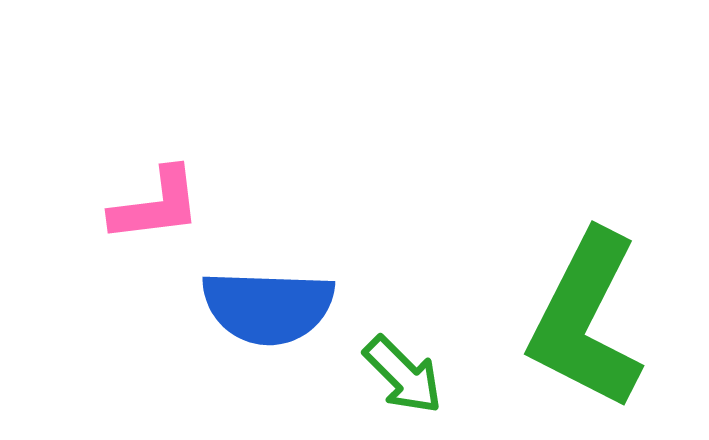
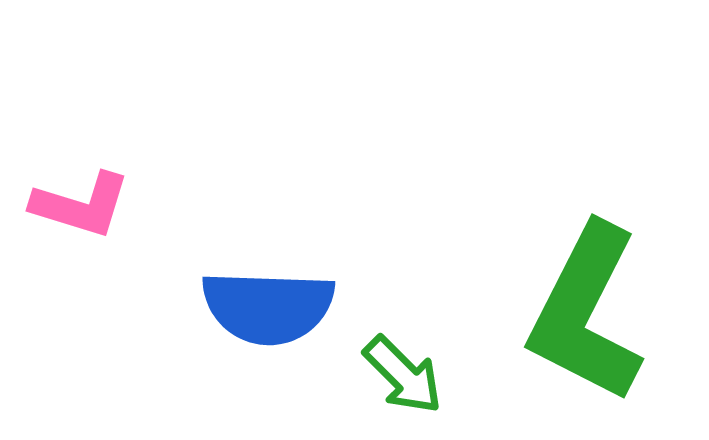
pink L-shape: moved 75 px left; rotated 24 degrees clockwise
green L-shape: moved 7 px up
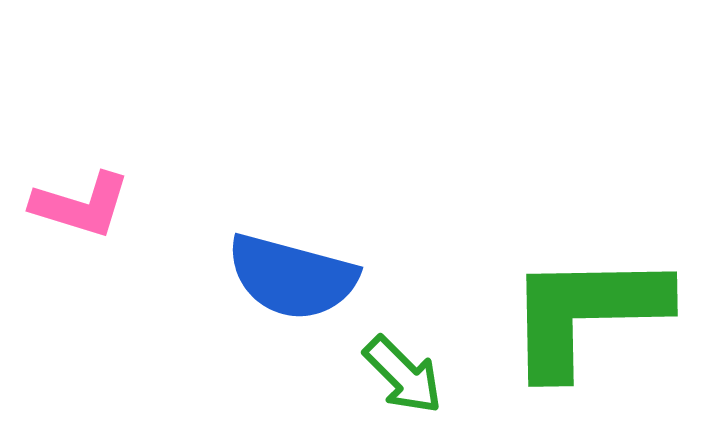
blue semicircle: moved 24 px right, 30 px up; rotated 13 degrees clockwise
green L-shape: rotated 62 degrees clockwise
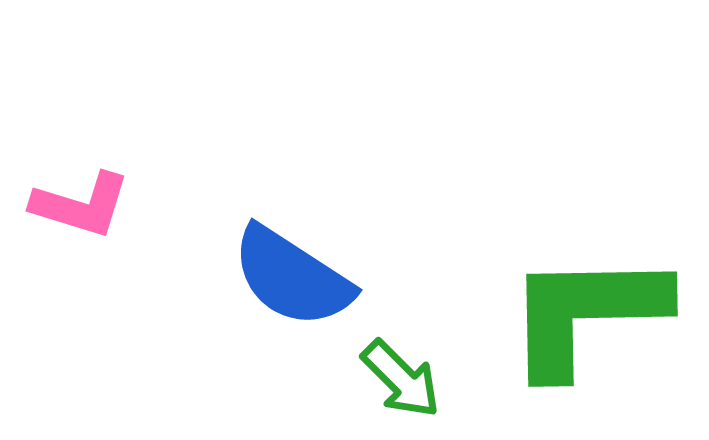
blue semicircle: rotated 18 degrees clockwise
green arrow: moved 2 px left, 4 px down
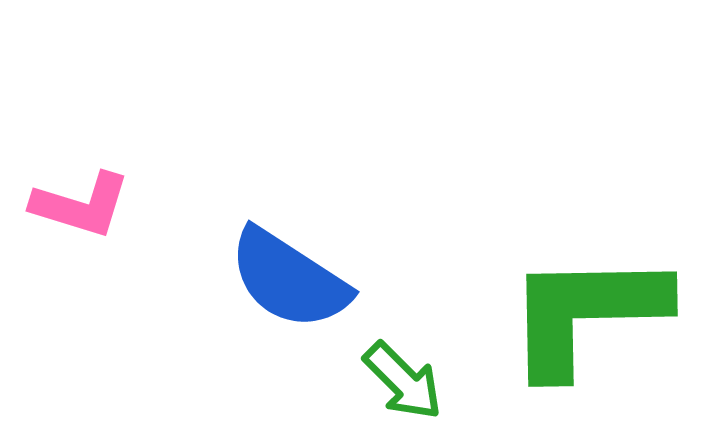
blue semicircle: moved 3 px left, 2 px down
green arrow: moved 2 px right, 2 px down
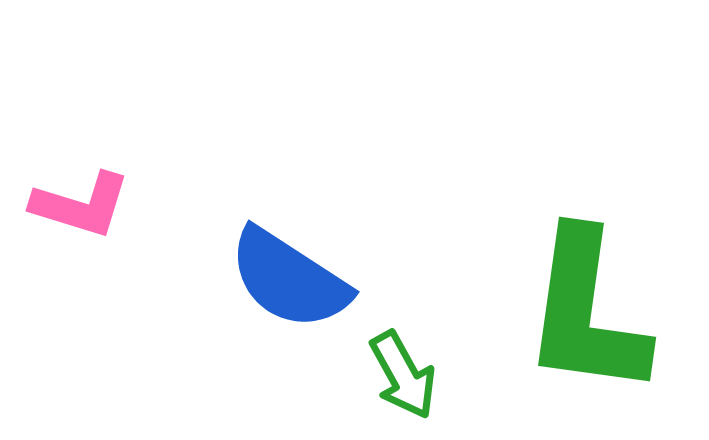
green L-shape: rotated 81 degrees counterclockwise
green arrow: moved 6 px up; rotated 16 degrees clockwise
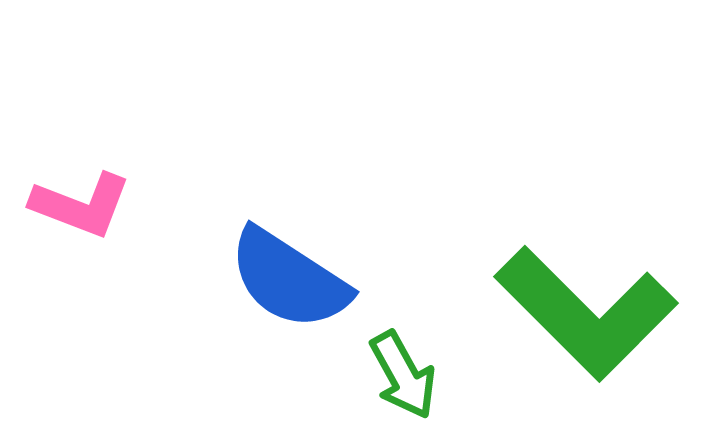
pink L-shape: rotated 4 degrees clockwise
green L-shape: rotated 53 degrees counterclockwise
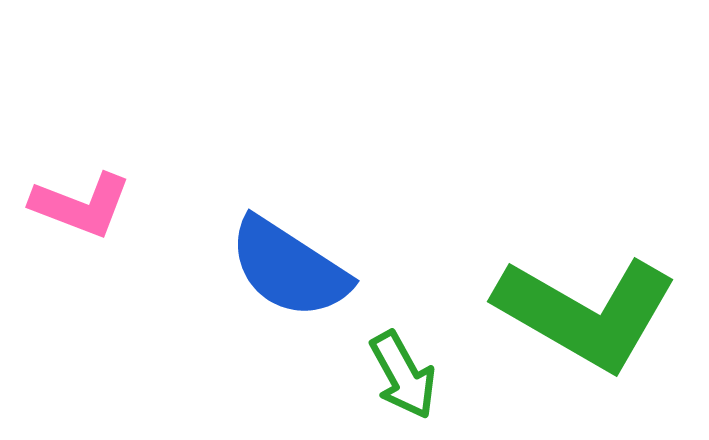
blue semicircle: moved 11 px up
green L-shape: rotated 15 degrees counterclockwise
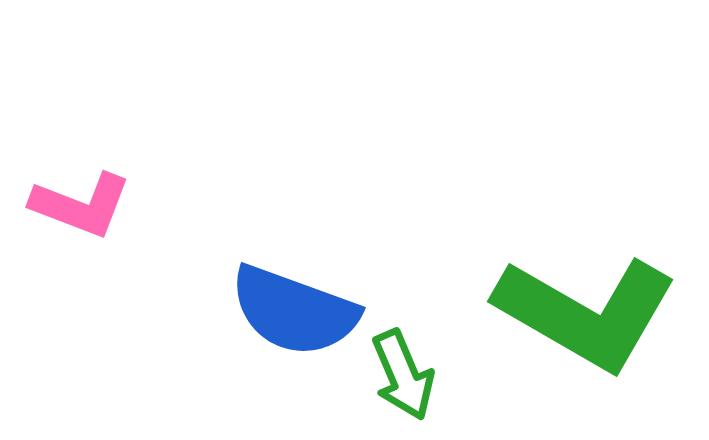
blue semicircle: moved 5 px right, 43 px down; rotated 13 degrees counterclockwise
green arrow: rotated 6 degrees clockwise
